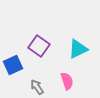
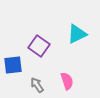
cyan triangle: moved 1 px left, 15 px up
blue square: rotated 18 degrees clockwise
gray arrow: moved 2 px up
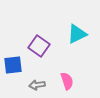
gray arrow: rotated 63 degrees counterclockwise
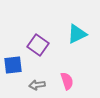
purple square: moved 1 px left, 1 px up
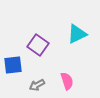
gray arrow: rotated 21 degrees counterclockwise
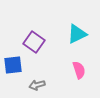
purple square: moved 4 px left, 3 px up
pink semicircle: moved 12 px right, 11 px up
gray arrow: rotated 14 degrees clockwise
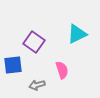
pink semicircle: moved 17 px left
